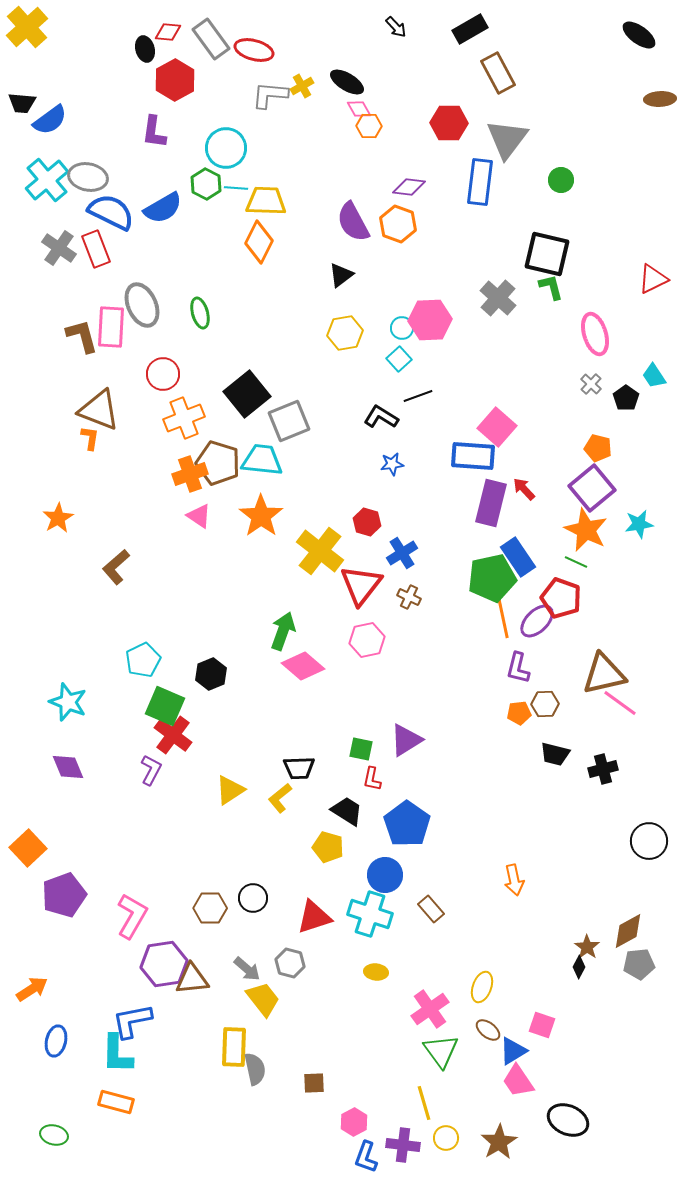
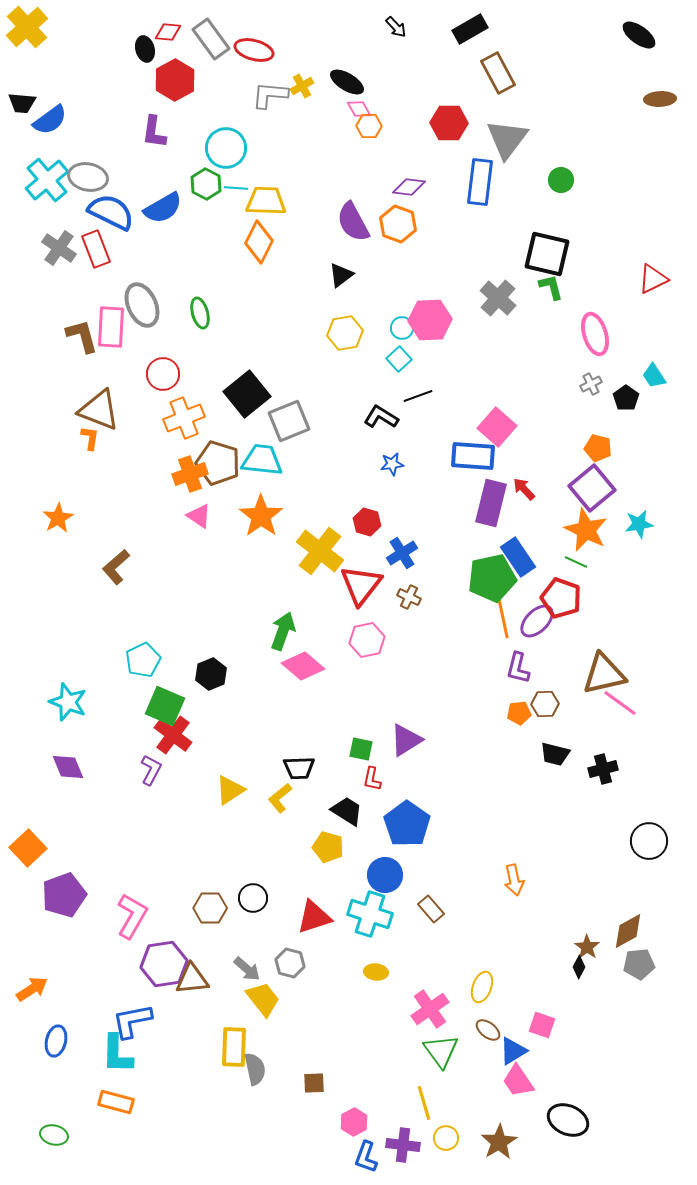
gray cross at (591, 384): rotated 20 degrees clockwise
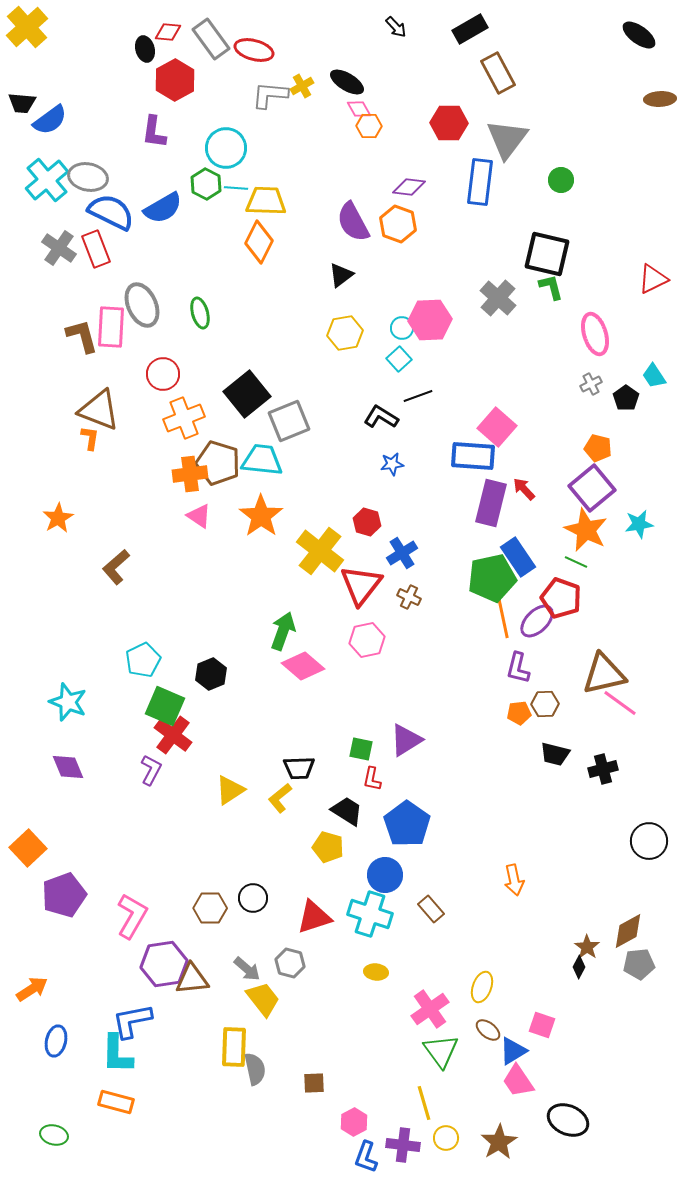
orange cross at (190, 474): rotated 12 degrees clockwise
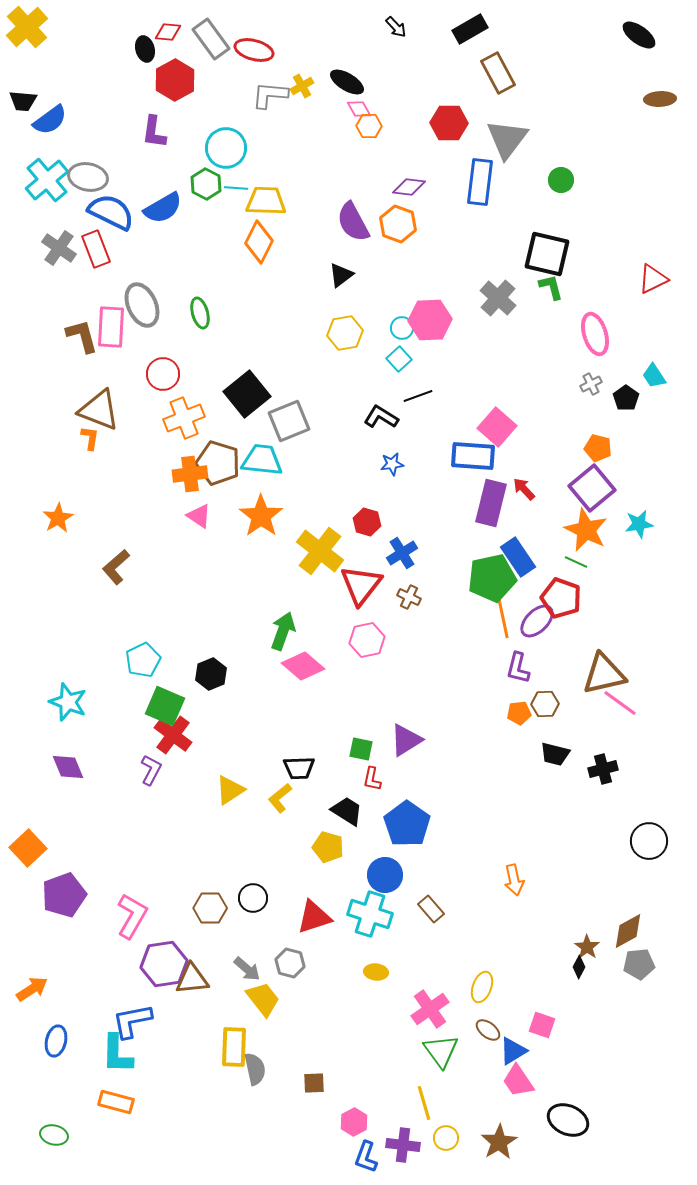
black trapezoid at (22, 103): moved 1 px right, 2 px up
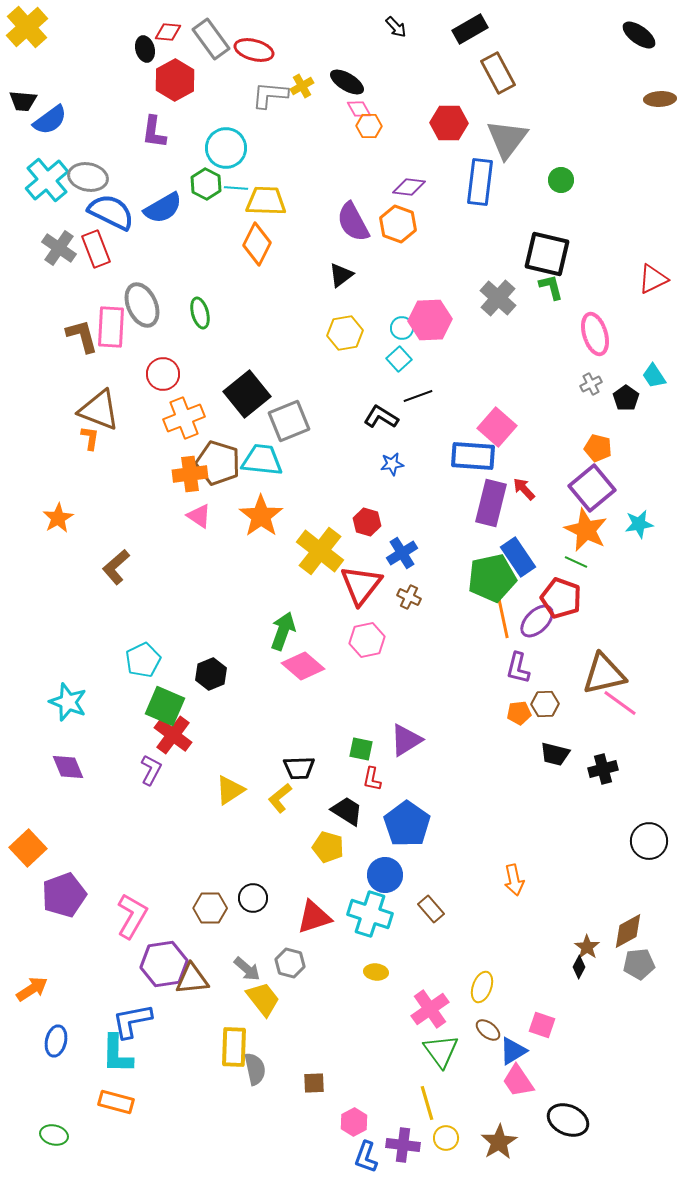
orange diamond at (259, 242): moved 2 px left, 2 px down
yellow line at (424, 1103): moved 3 px right
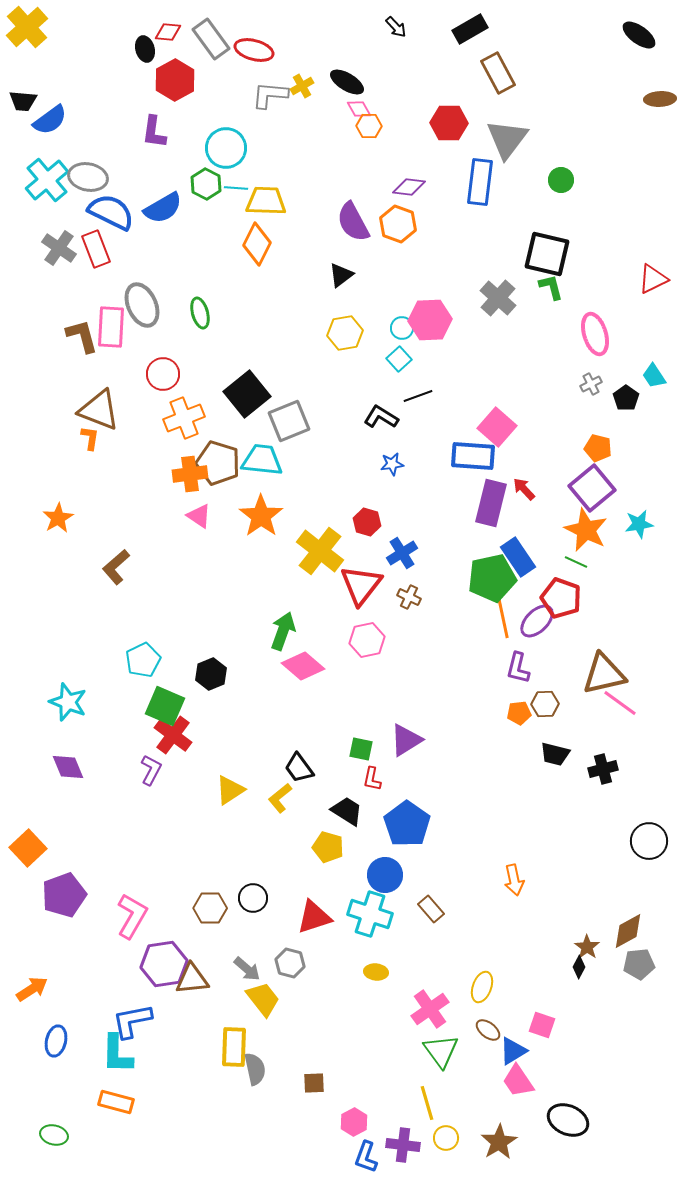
black trapezoid at (299, 768): rotated 56 degrees clockwise
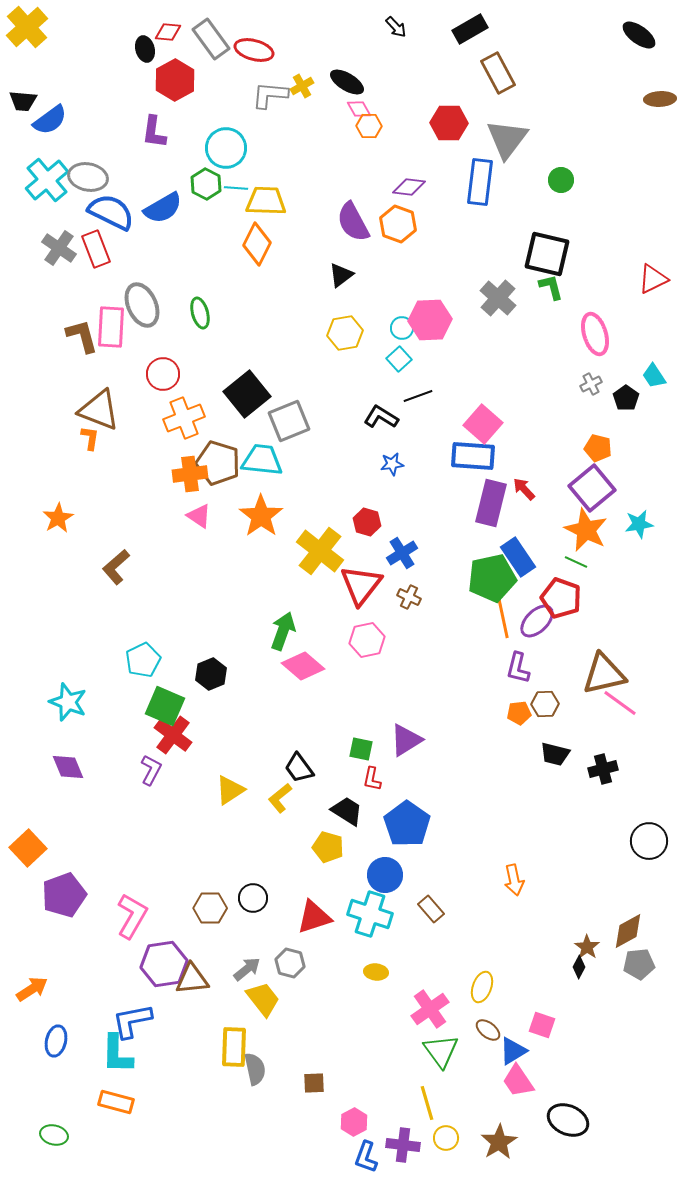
pink square at (497, 427): moved 14 px left, 3 px up
gray arrow at (247, 969): rotated 80 degrees counterclockwise
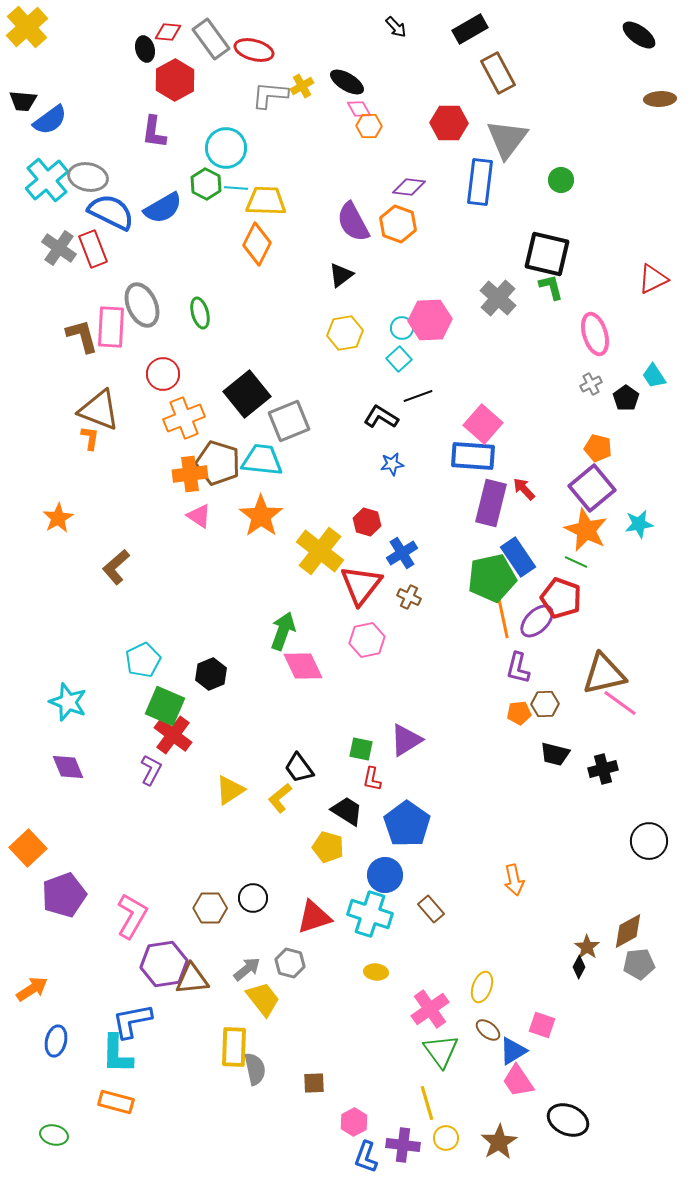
red rectangle at (96, 249): moved 3 px left
pink diamond at (303, 666): rotated 24 degrees clockwise
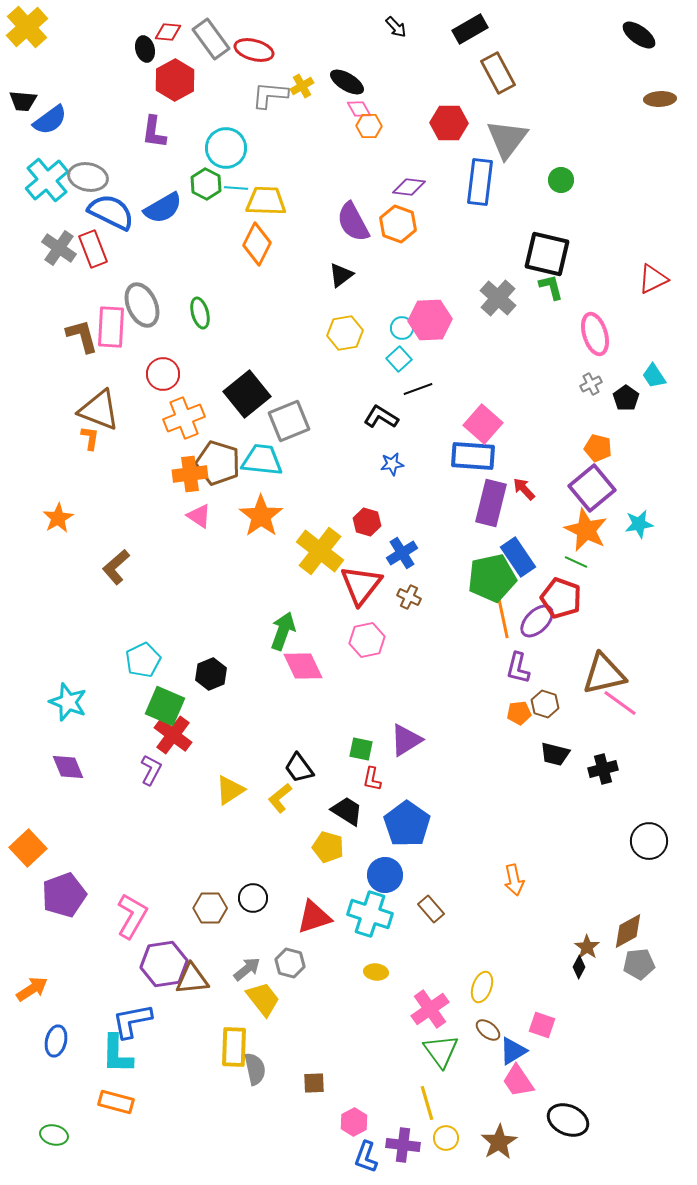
black line at (418, 396): moved 7 px up
brown hexagon at (545, 704): rotated 20 degrees clockwise
